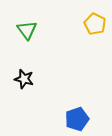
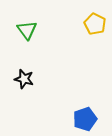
blue pentagon: moved 8 px right
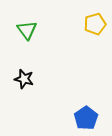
yellow pentagon: rotated 30 degrees clockwise
blue pentagon: moved 1 px right, 1 px up; rotated 15 degrees counterclockwise
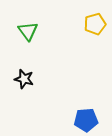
green triangle: moved 1 px right, 1 px down
blue pentagon: moved 2 px down; rotated 30 degrees clockwise
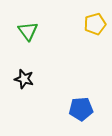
blue pentagon: moved 5 px left, 11 px up
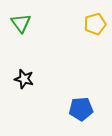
green triangle: moved 7 px left, 8 px up
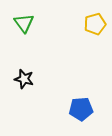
green triangle: moved 3 px right
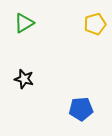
green triangle: rotated 35 degrees clockwise
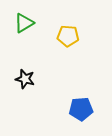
yellow pentagon: moved 27 px left, 12 px down; rotated 20 degrees clockwise
black star: moved 1 px right
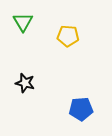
green triangle: moved 1 px left, 1 px up; rotated 30 degrees counterclockwise
black star: moved 4 px down
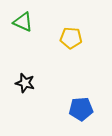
green triangle: rotated 35 degrees counterclockwise
yellow pentagon: moved 3 px right, 2 px down
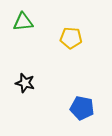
green triangle: rotated 30 degrees counterclockwise
blue pentagon: moved 1 px right, 1 px up; rotated 15 degrees clockwise
